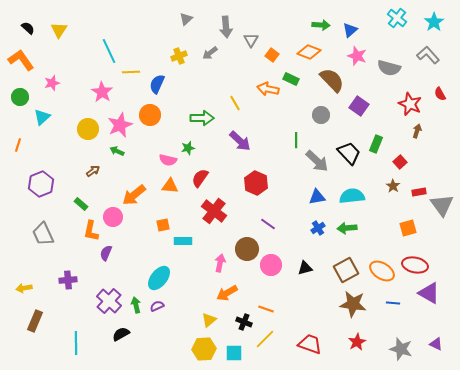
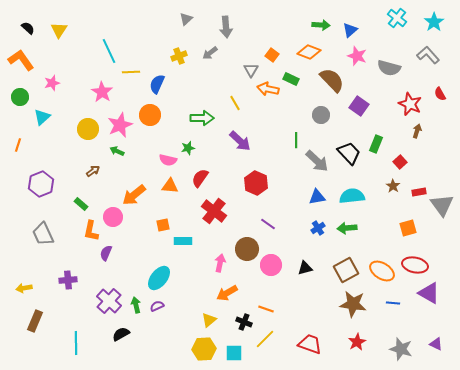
gray triangle at (251, 40): moved 30 px down
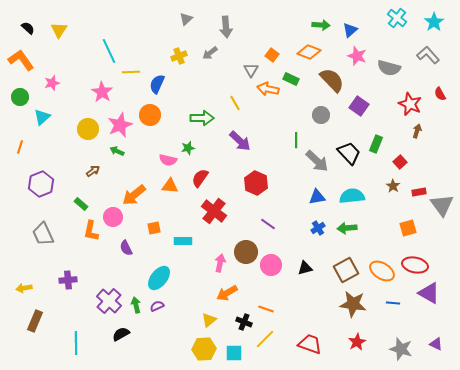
orange line at (18, 145): moved 2 px right, 2 px down
orange square at (163, 225): moved 9 px left, 3 px down
brown circle at (247, 249): moved 1 px left, 3 px down
purple semicircle at (106, 253): moved 20 px right, 5 px up; rotated 49 degrees counterclockwise
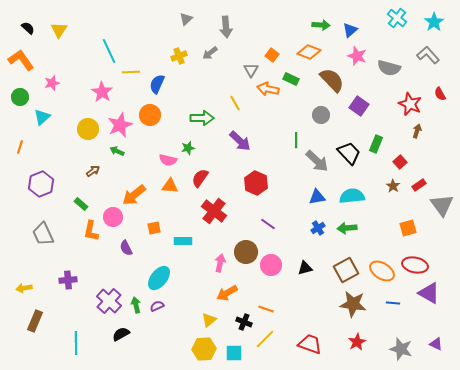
red rectangle at (419, 192): moved 7 px up; rotated 24 degrees counterclockwise
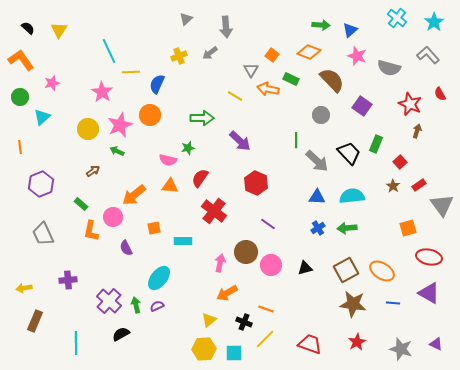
yellow line at (235, 103): moved 7 px up; rotated 28 degrees counterclockwise
purple square at (359, 106): moved 3 px right
orange line at (20, 147): rotated 24 degrees counterclockwise
blue triangle at (317, 197): rotated 12 degrees clockwise
red ellipse at (415, 265): moved 14 px right, 8 px up
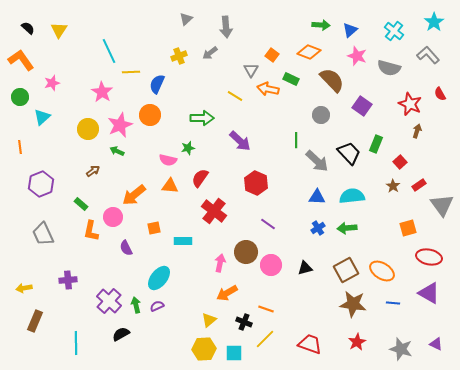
cyan cross at (397, 18): moved 3 px left, 13 px down
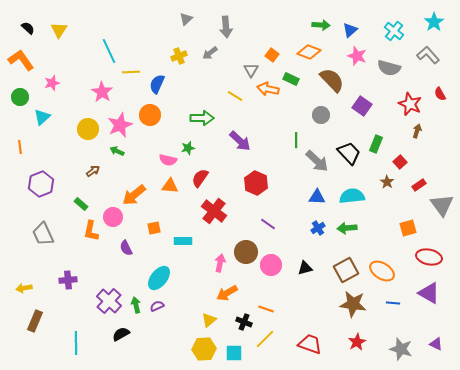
brown star at (393, 186): moved 6 px left, 4 px up
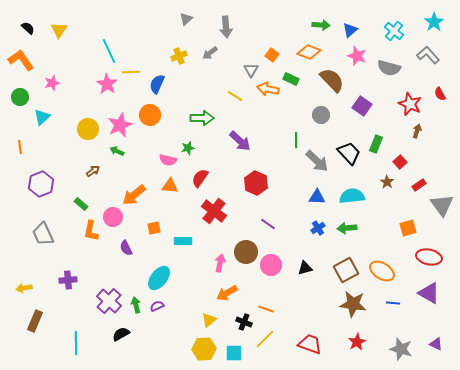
pink star at (102, 92): moved 5 px right, 8 px up
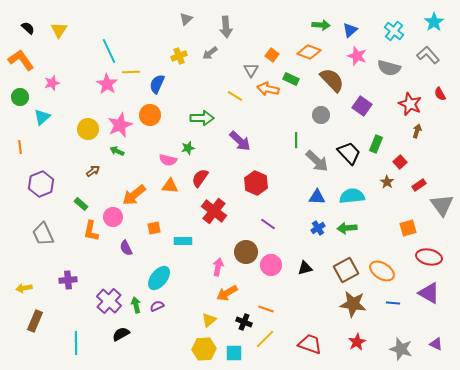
pink arrow at (220, 263): moved 2 px left, 4 px down
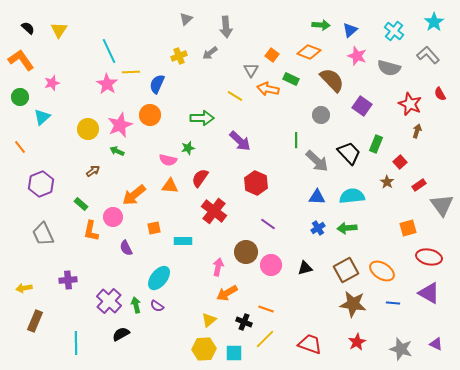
orange line at (20, 147): rotated 32 degrees counterclockwise
purple semicircle at (157, 306): rotated 120 degrees counterclockwise
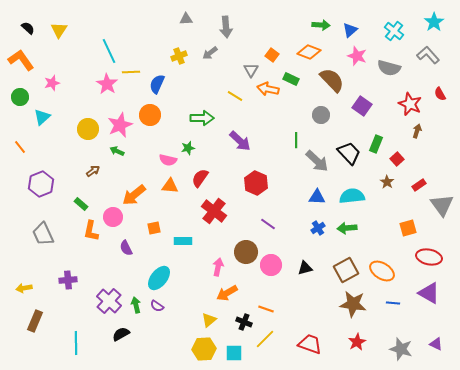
gray triangle at (186, 19): rotated 40 degrees clockwise
red square at (400, 162): moved 3 px left, 3 px up
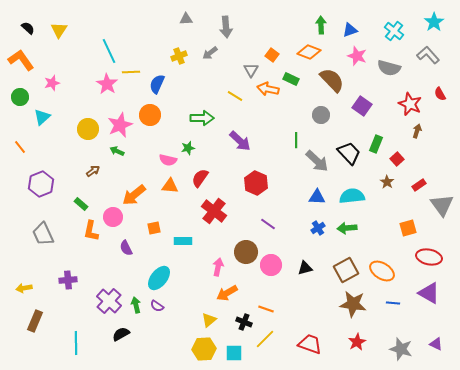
green arrow at (321, 25): rotated 96 degrees counterclockwise
blue triangle at (350, 30): rotated 21 degrees clockwise
